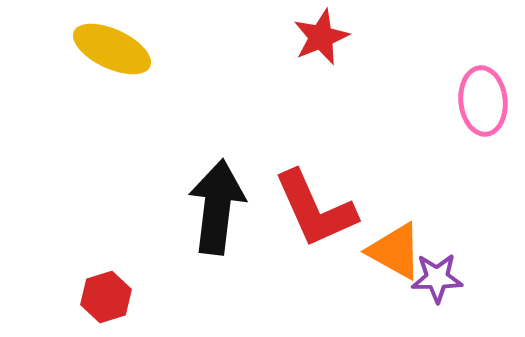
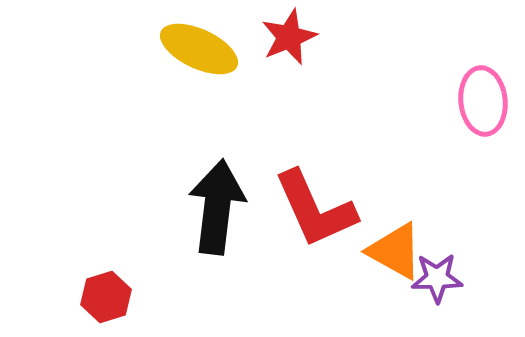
red star: moved 32 px left
yellow ellipse: moved 87 px right
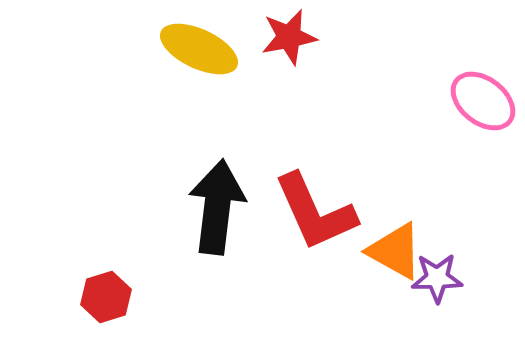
red star: rotated 12 degrees clockwise
pink ellipse: rotated 46 degrees counterclockwise
red L-shape: moved 3 px down
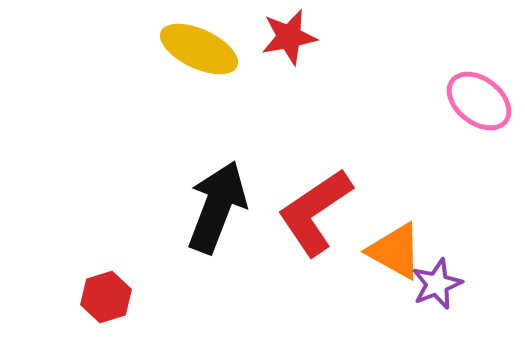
pink ellipse: moved 4 px left
black arrow: rotated 14 degrees clockwise
red L-shape: rotated 80 degrees clockwise
purple star: moved 6 px down; rotated 21 degrees counterclockwise
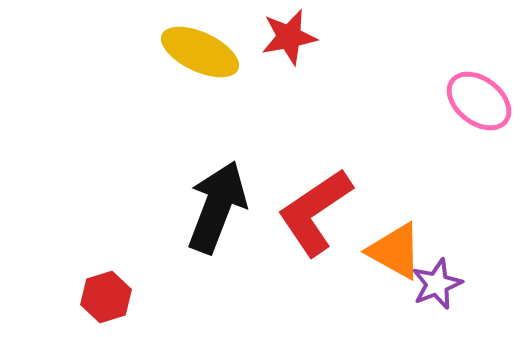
yellow ellipse: moved 1 px right, 3 px down
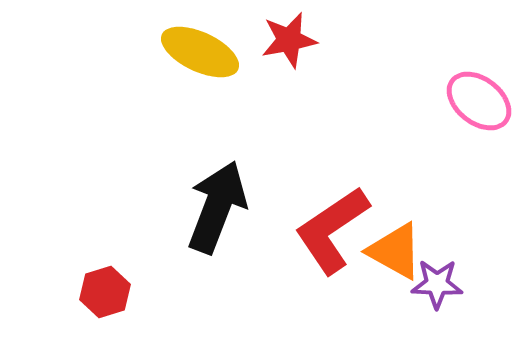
red star: moved 3 px down
red L-shape: moved 17 px right, 18 px down
purple star: rotated 24 degrees clockwise
red hexagon: moved 1 px left, 5 px up
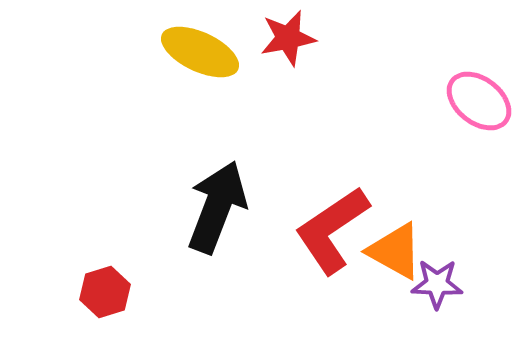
red star: moved 1 px left, 2 px up
